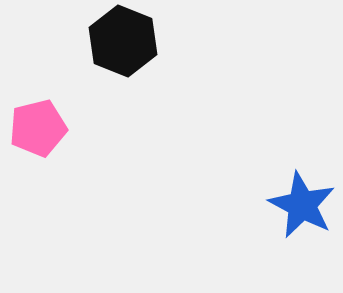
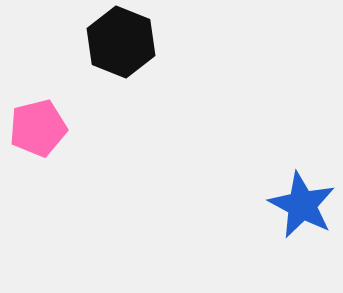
black hexagon: moved 2 px left, 1 px down
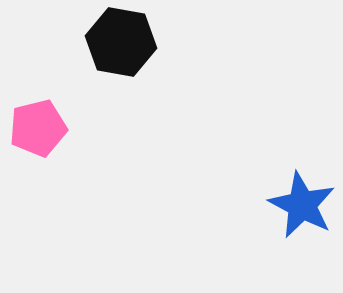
black hexagon: rotated 12 degrees counterclockwise
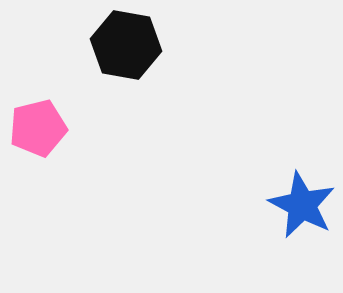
black hexagon: moved 5 px right, 3 px down
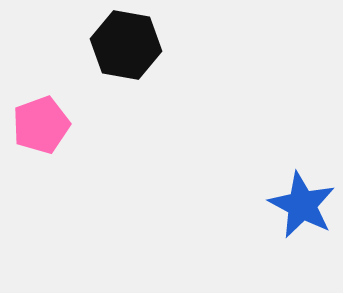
pink pentagon: moved 3 px right, 3 px up; rotated 6 degrees counterclockwise
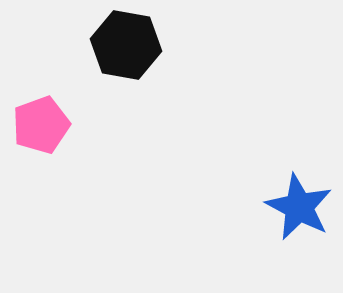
blue star: moved 3 px left, 2 px down
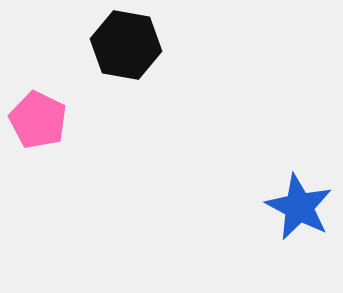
pink pentagon: moved 3 px left, 5 px up; rotated 26 degrees counterclockwise
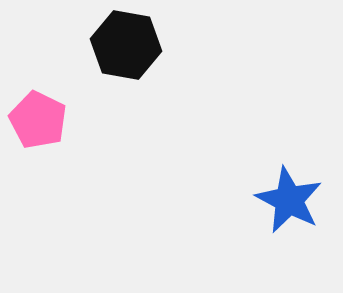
blue star: moved 10 px left, 7 px up
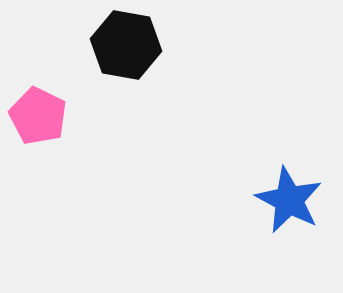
pink pentagon: moved 4 px up
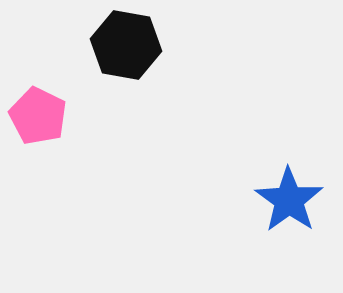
blue star: rotated 8 degrees clockwise
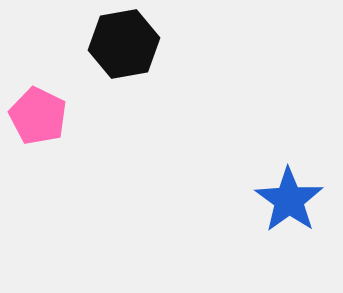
black hexagon: moved 2 px left, 1 px up; rotated 20 degrees counterclockwise
